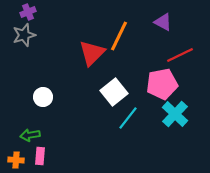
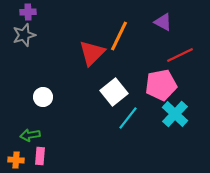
purple cross: rotated 21 degrees clockwise
pink pentagon: moved 1 px left, 1 px down
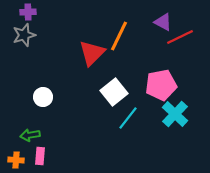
red line: moved 18 px up
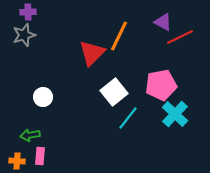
orange cross: moved 1 px right, 1 px down
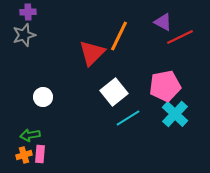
pink pentagon: moved 4 px right, 1 px down
cyan line: rotated 20 degrees clockwise
pink rectangle: moved 2 px up
orange cross: moved 7 px right, 6 px up; rotated 21 degrees counterclockwise
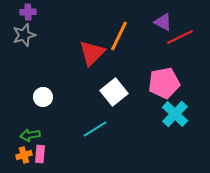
pink pentagon: moved 1 px left, 3 px up
cyan line: moved 33 px left, 11 px down
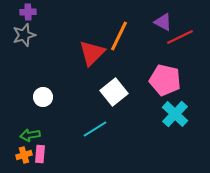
pink pentagon: moved 1 px right, 3 px up; rotated 24 degrees clockwise
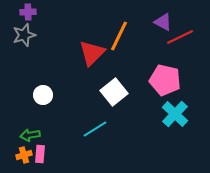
white circle: moved 2 px up
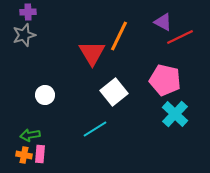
red triangle: rotated 16 degrees counterclockwise
white circle: moved 2 px right
orange cross: rotated 28 degrees clockwise
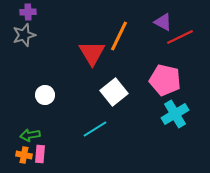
cyan cross: rotated 16 degrees clockwise
